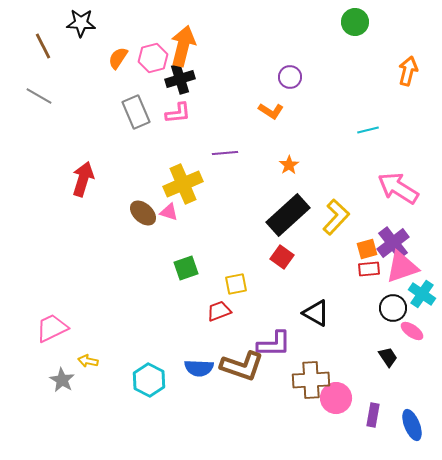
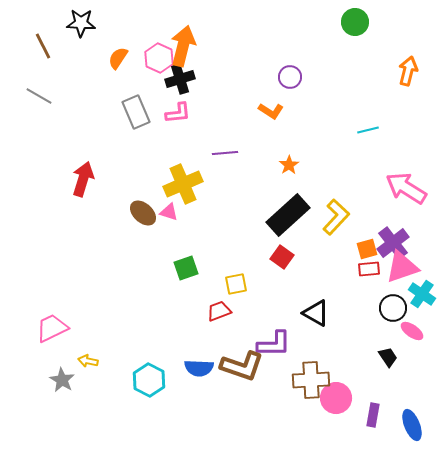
pink hexagon at (153, 58): moved 6 px right; rotated 20 degrees counterclockwise
pink arrow at (398, 188): moved 8 px right
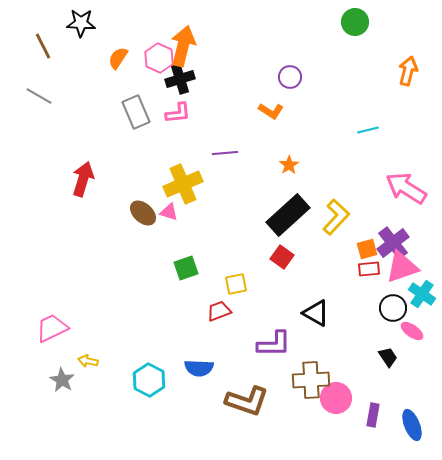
brown L-shape at (242, 366): moved 5 px right, 35 px down
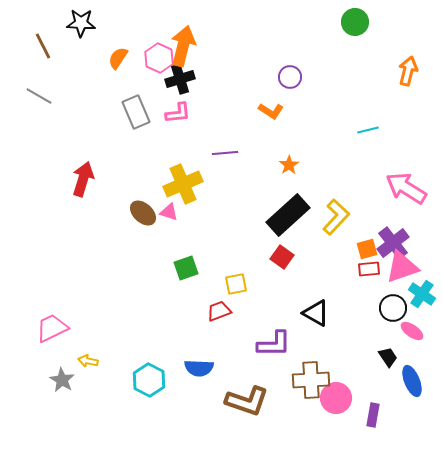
blue ellipse at (412, 425): moved 44 px up
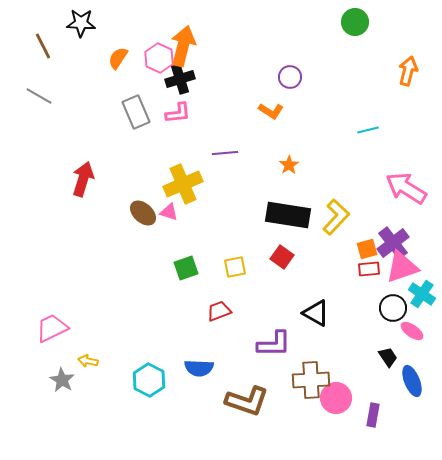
black rectangle at (288, 215): rotated 51 degrees clockwise
yellow square at (236, 284): moved 1 px left, 17 px up
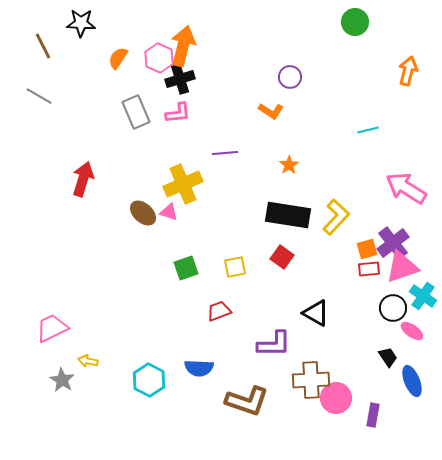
cyan cross at (422, 294): moved 1 px right, 2 px down
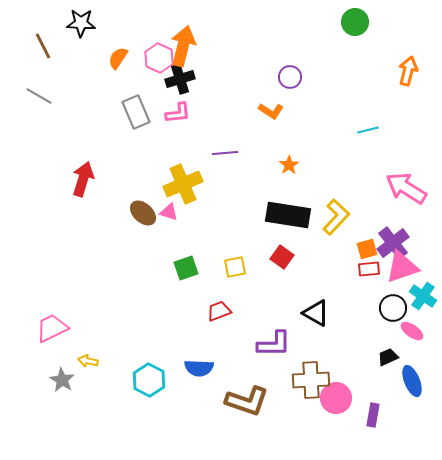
black trapezoid at (388, 357): rotated 80 degrees counterclockwise
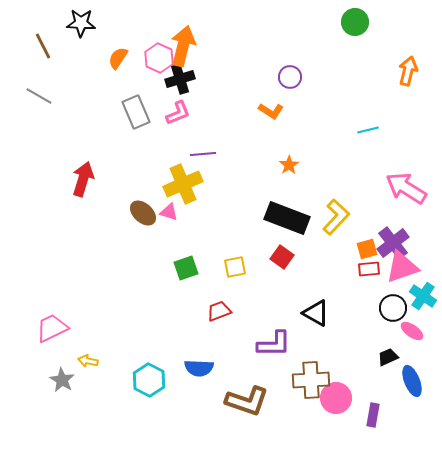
pink L-shape at (178, 113): rotated 16 degrees counterclockwise
purple line at (225, 153): moved 22 px left, 1 px down
black rectangle at (288, 215): moved 1 px left, 3 px down; rotated 12 degrees clockwise
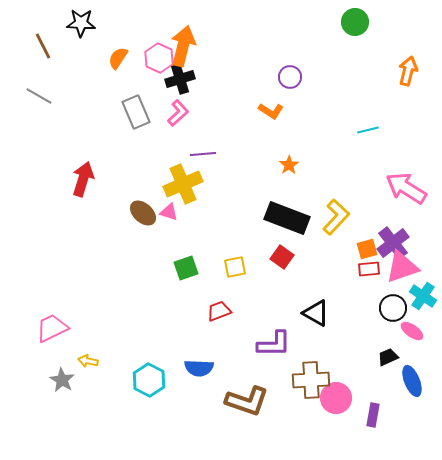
pink L-shape at (178, 113): rotated 20 degrees counterclockwise
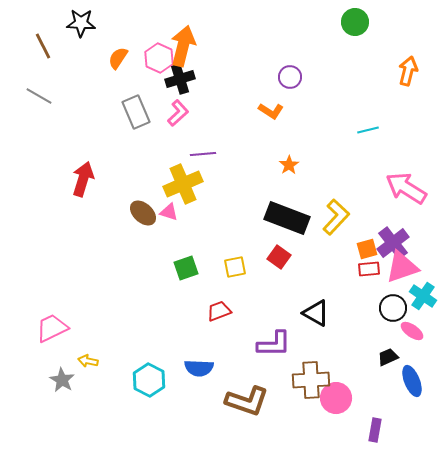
red square at (282, 257): moved 3 px left
purple rectangle at (373, 415): moved 2 px right, 15 px down
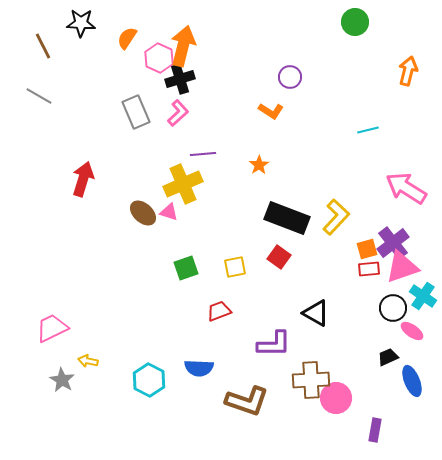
orange semicircle at (118, 58): moved 9 px right, 20 px up
orange star at (289, 165): moved 30 px left
